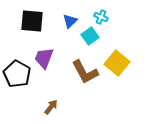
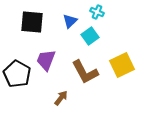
cyan cross: moved 4 px left, 5 px up
black square: moved 1 px down
purple trapezoid: moved 2 px right, 2 px down
yellow square: moved 5 px right, 2 px down; rotated 25 degrees clockwise
brown arrow: moved 10 px right, 9 px up
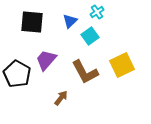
cyan cross: rotated 32 degrees clockwise
purple trapezoid: rotated 20 degrees clockwise
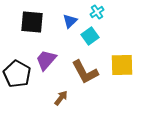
yellow square: rotated 25 degrees clockwise
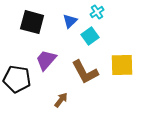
black square: rotated 10 degrees clockwise
black pentagon: moved 5 px down; rotated 20 degrees counterclockwise
brown arrow: moved 2 px down
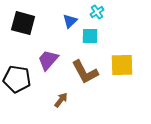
black square: moved 9 px left, 1 px down
cyan square: rotated 36 degrees clockwise
purple trapezoid: moved 2 px right
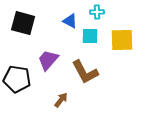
cyan cross: rotated 32 degrees clockwise
blue triangle: rotated 49 degrees counterclockwise
yellow square: moved 25 px up
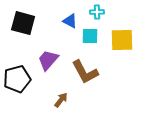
black pentagon: rotated 24 degrees counterclockwise
